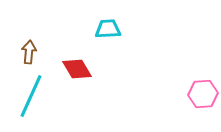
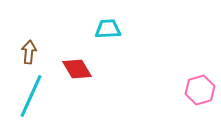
pink hexagon: moved 3 px left, 4 px up; rotated 12 degrees counterclockwise
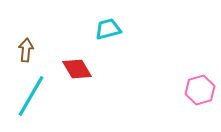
cyan trapezoid: rotated 12 degrees counterclockwise
brown arrow: moved 3 px left, 2 px up
cyan line: rotated 6 degrees clockwise
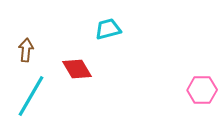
pink hexagon: moved 2 px right; rotated 16 degrees clockwise
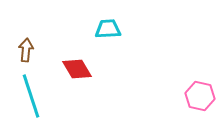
cyan trapezoid: rotated 12 degrees clockwise
pink hexagon: moved 2 px left, 6 px down; rotated 12 degrees clockwise
cyan line: rotated 48 degrees counterclockwise
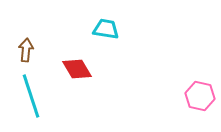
cyan trapezoid: moved 2 px left; rotated 12 degrees clockwise
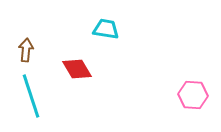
pink hexagon: moved 7 px left, 1 px up; rotated 8 degrees counterclockwise
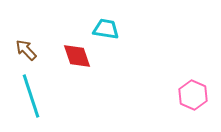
brown arrow: rotated 50 degrees counterclockwise
red diamond: moved 13 px up; rotated 12 degrees clockwise
pink hexagon: rotated 20 degrees clockwise
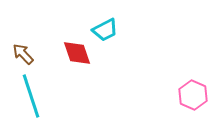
cyan trapezoid: moved 1 px left, 1 px down; rotated 144 degrees clockwise
brown arrow: moved 3 px left, 4 px down
red diamond: moved 3 px up
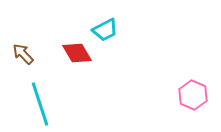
red diamond: rotated 12 degrees counterclockwise
cyan line: moved 9 px right, 8 px down
